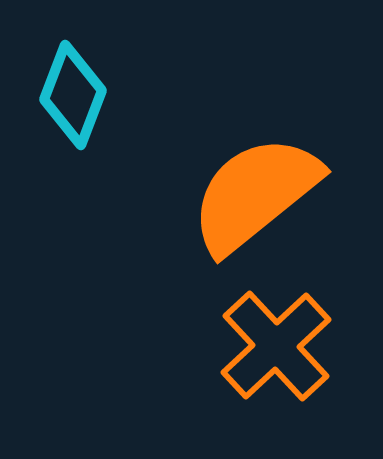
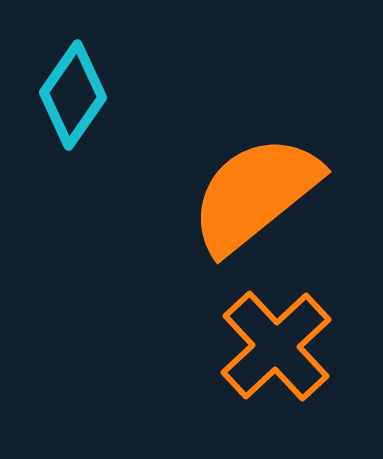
cyan diamond: rotated 14 degrees clockwise
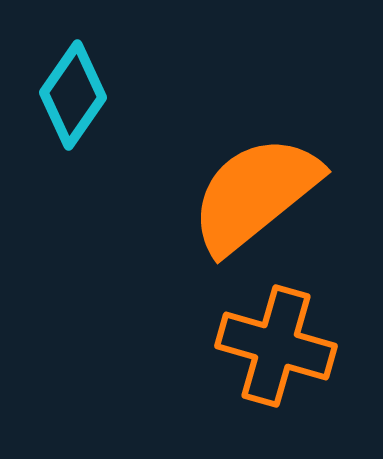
orange cross: rotated 31 degrees counterclockwise
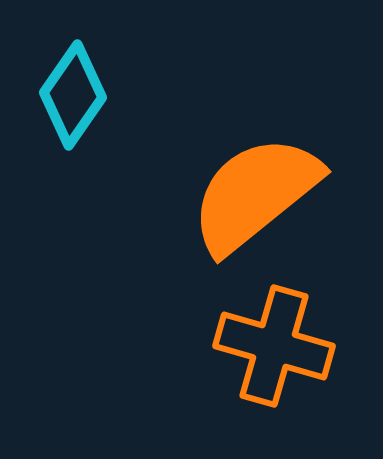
orange cross: moved 2 px left
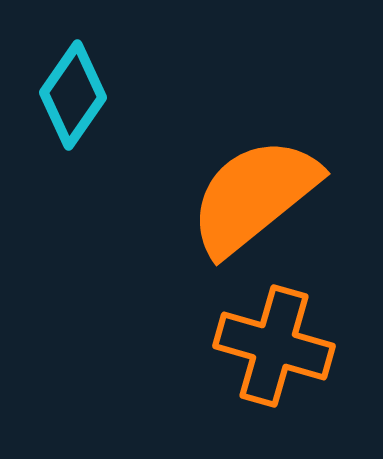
orange semicircle: moved 1 px left, 2 px down
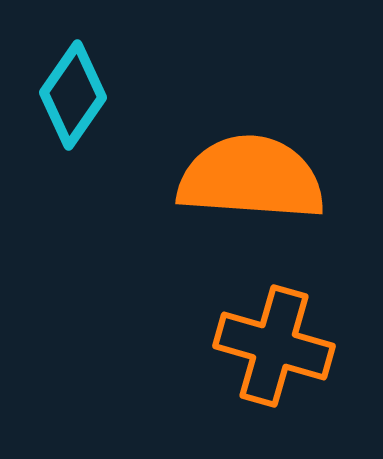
orange semicircle: moved 3 px left, 18 px up; rotated 43 degrees clockwise
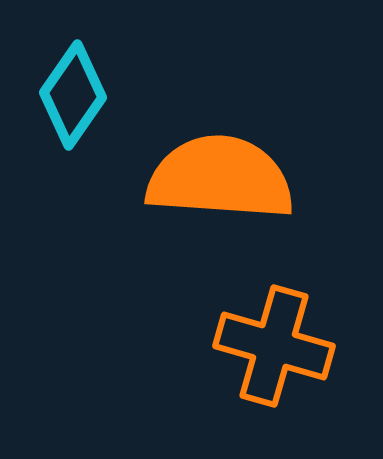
orange semicircle: moved 31 px left
